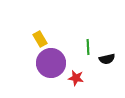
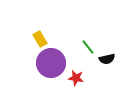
green line: rotated 35 degrees counterclockwise
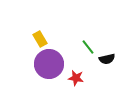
purple circle: moved 2 px left, 1 px down
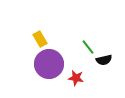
black semicircle: moved 3 px left, 1 px down
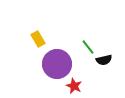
yellow rectangle: moved 2 px left
purple circle: moved 8 px right
red star: moved 2 px left, 8 px down; rotated 14 degrees clockwise
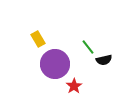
purple circle: moved 2 px left
red star: rotated 14 degrees clockwise
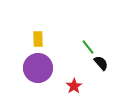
yellow rectangle: rotated 28 degrees clockwise
black semicircle: moved 3 px left, 3 px down; rotated 119 degrees counterclockwise
purple circle: moved 17 px left, 4 px down
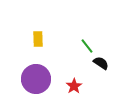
green line: moved 1 px left, 1 px up
black semicircle: rotated 14 degrees counterclockwise
purple circle: moved 2 px left, 11 px down
